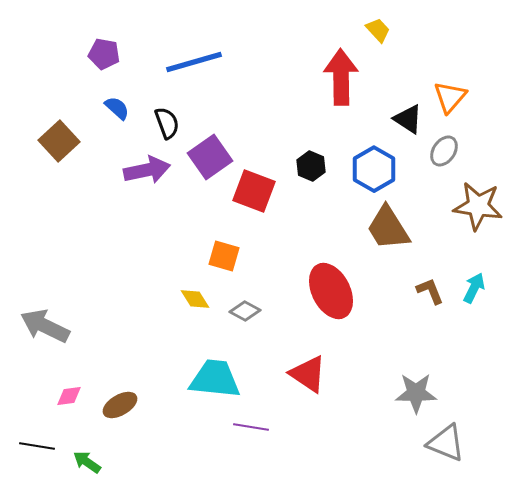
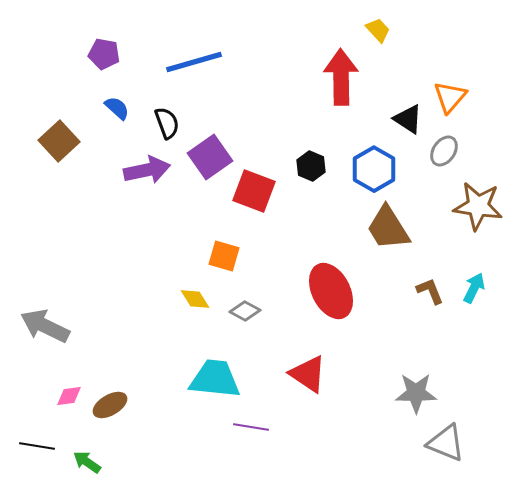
brown ellipse: moved 10 px left
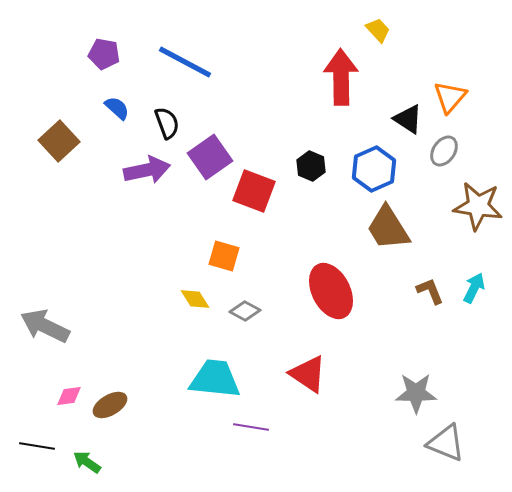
blue line: moved 9 px left; rotated 44 degrees clockwise
blue hexagon: rotated 6 degrees clockwise
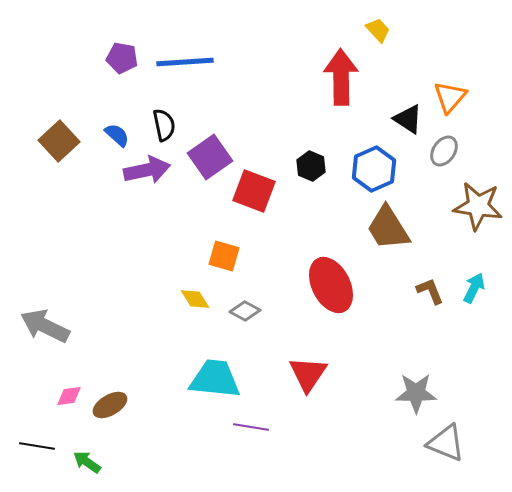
purple pentagon: moved 18 px right, 4 px down
blue line: rotated 32 degrees counterclockwise
blue semicircle: moved 27 px down
black semicircle: moved 3 px left, 2 px down; rotated 8 degrees clockwise
red ellipse: moved 6 px up
red triangle: rotated 30 degrees clockwise
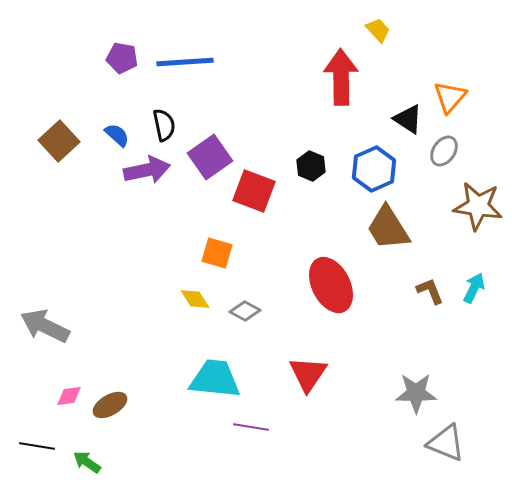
orange square: moved 7 px left, 3 px up
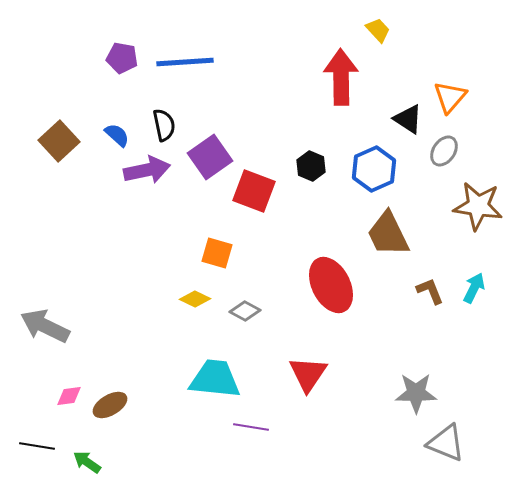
brown trapezoid: moved 6 px down; rotated 6 degrees clockwise
yellow diamond: rotated 32 degrees counterclockwise
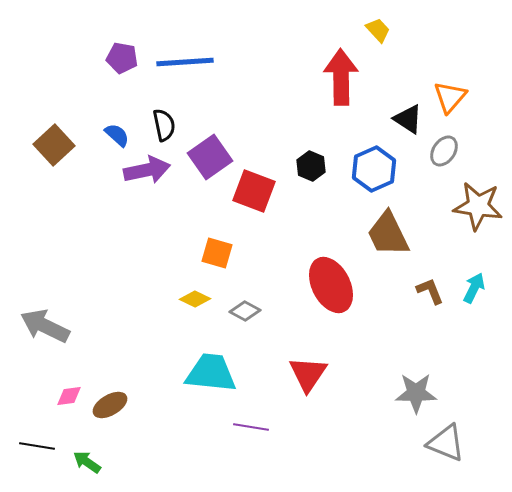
brown square: moved 5 px left, 4 px down
cyan trapezoid: moved 4 px left, 6 px up
